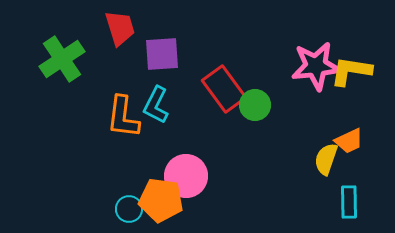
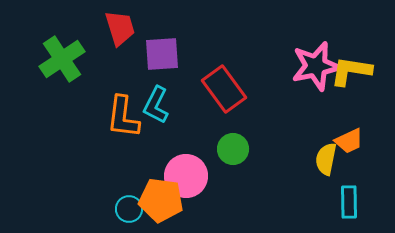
pink star: rotated 6 degrees counterclockwise
green circle: moved 22 px left, 44 px down
yellow semicircle: rotated 8 degrees counterclockwise
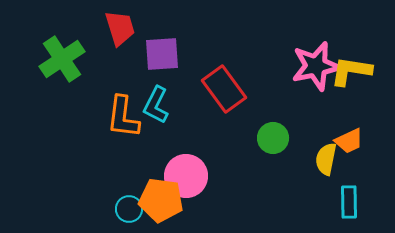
green circle: moved 40 px right, 11 px up
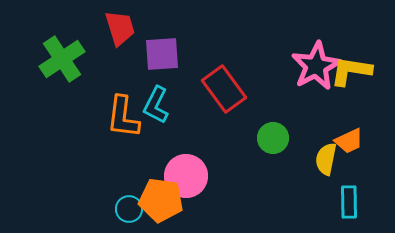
pink star: rotated 15 degrees counterclockwise
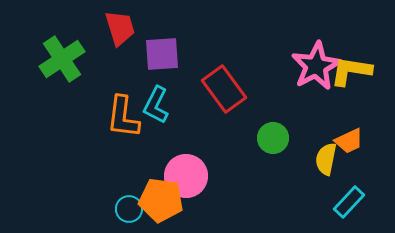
cyan rectangle: rotated 44 degrees clockwise
